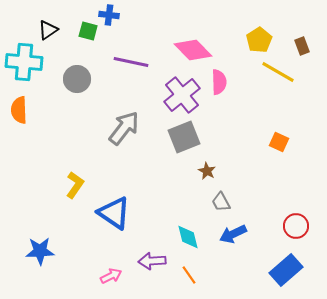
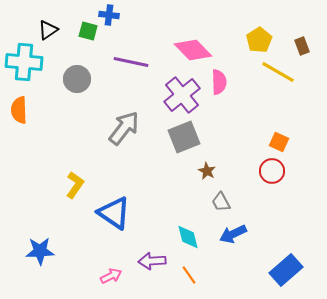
red circle: moved 24 px left, 55 px up
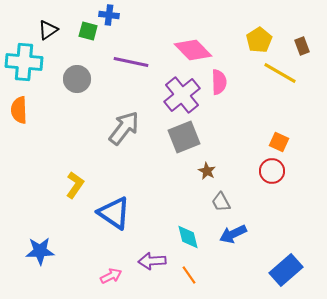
yellow line: moved 2 px right, 1 px down
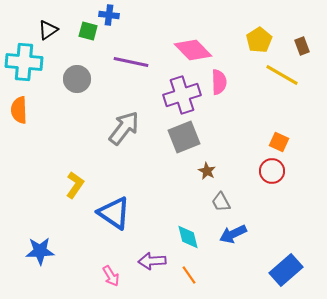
yellow line: moved 2 px right, 2 px down
purple cross: rotated 21 degrees clockwise
pink arrow: rotated 85 degrees clockwise
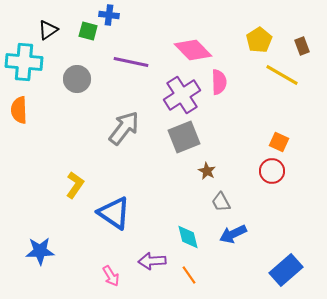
purple cross: rotated 15 degrees counterclockwise
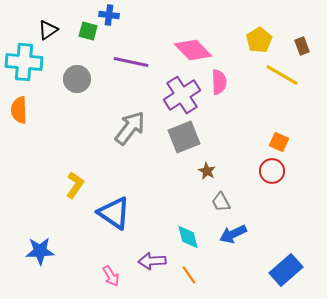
gray arrow: moved 6 px right
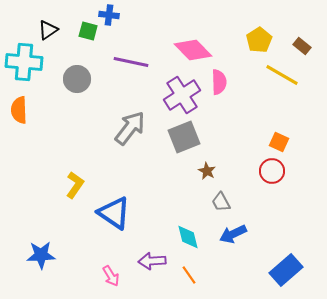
brown rectangle: rotated 30 degrees counterclockwise
blue star: moved 1 px right, 4 px down
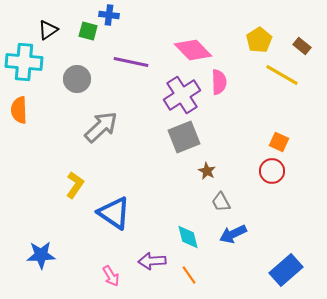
gray arrow: moved 29 px left, 1 px up; rotated 9 degrees clockwise
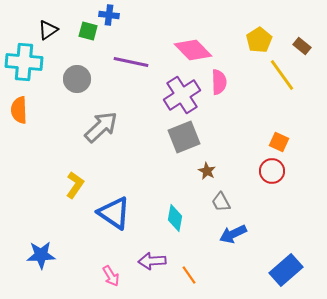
yellow line: rotated 24 degrees clockwise
cyan diamond: moved 13 px left, 19 px up; rotated 24 degrees clockwise
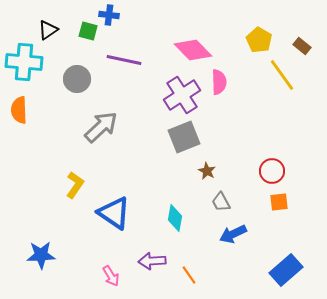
yellow pentagon: rotated 10 degrees counterclockwise
purple line: moved 7 px left, 2 px up
orange square: moved 60 px down; rotated 30 degrees counterclockwise
